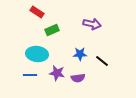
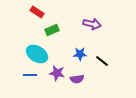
cyan ellipse: rotated 25 degrees clockwise
purple semicircle: moved 1 px left, 1 px down
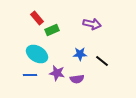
red rectangle: moved 6 px down; rotated 16 degrees clockwise
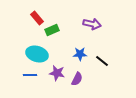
cyan ellipse: rotated 15 degrees counterclockwise
purple semicircle: rotated 56 degrees counterclockwise
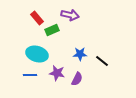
purple arrow: moved 22 px left, 9 px up
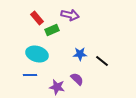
purple star: moved 14 px down
purple semicircle: rotated 72 degrees counterclockwise
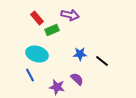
blue line: rotated 64 degrees clockwise
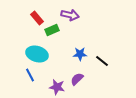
purple semicircle: rotated 88 degrees counterclockwise
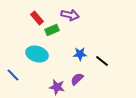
blue line: moved 17 px left; rotated 16 degrees counterclockwise
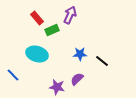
purple arrow: rotated 78 degrees counterclockwise
